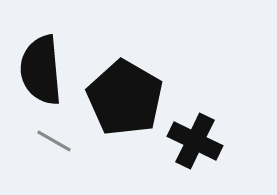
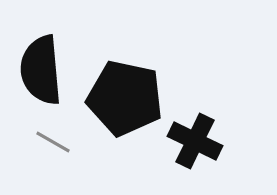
black pentagon: rotated 18 degrees counterclockwise
gray line: moved 1 px left, 1 px down
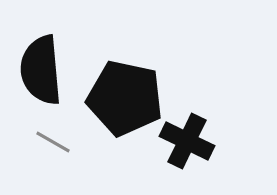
black cross: moved 8 px left
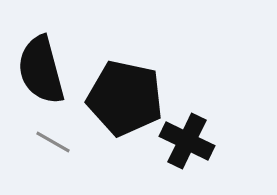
black semicircle: rotated 10 degrees counterclockwise
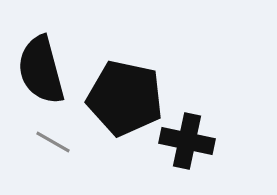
black cross: rotated 14 degrees counterclockwise
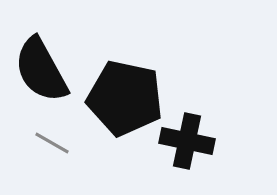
black semicircle: rotated 14 degrees counterclockwise
gray line: moved 1 px left, 1 px down
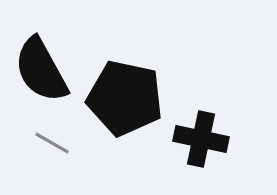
black cross: moved 14 px right, 2 px up
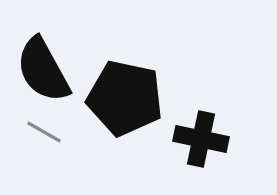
black semicircle: moved 2 px right
gray line: moved 8 px left, 11 px up
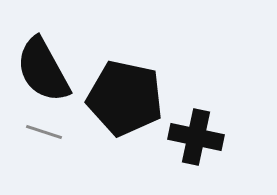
gray line: rotated 12 degrees counterclockwise
black cross: moved 5 px left, 2 px up
